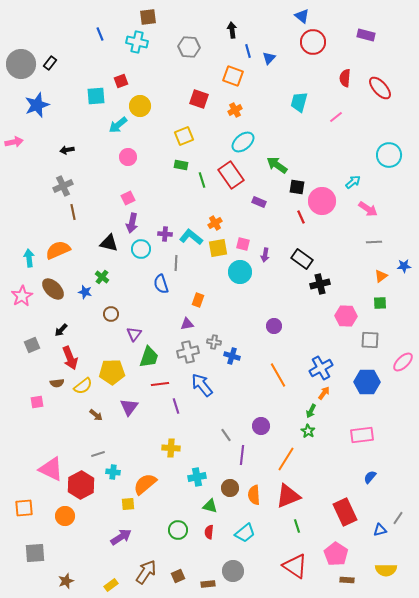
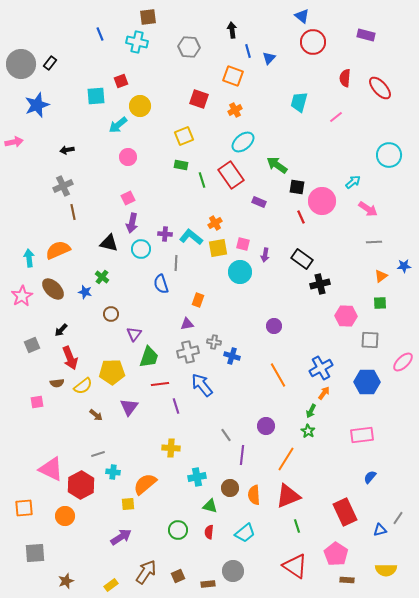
purple circle at (261, 426): moved 5 px right
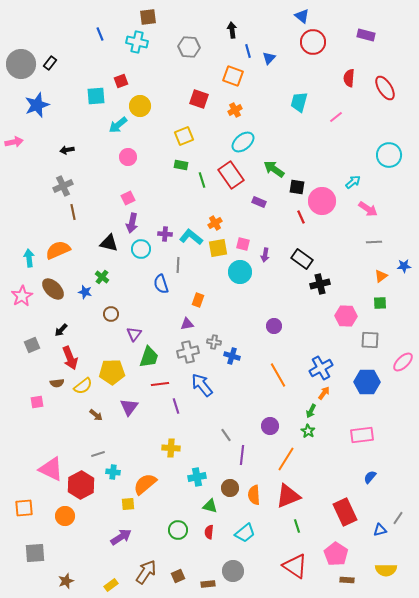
red semicircle at (345, 78): moved 4 px right
red ellipse at (380, 88): moved 5 px right; rotated 10 degrees clockwise
green arrow at (277, 165): moved 3 px left, 4 px down
gray line at (176, 263): moved 2 px right, 2 px down
purple circle at (266, 426): moved 4 px right
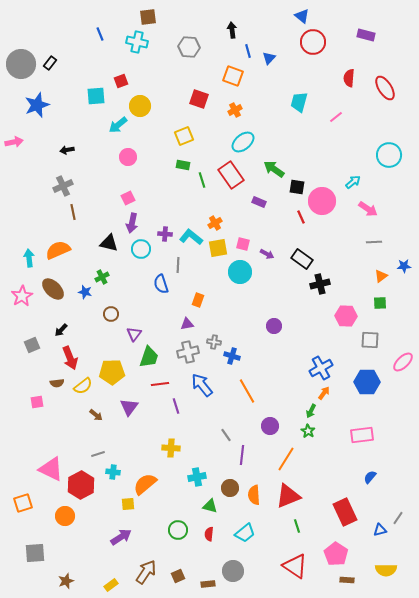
green rectangle at (181, 165): moved 2 px right
purple arrow at (265, 255): moved 2 px right, 1 px up; rotated 72 degrees counterclockwise
green cross at (102, 277): rotated 24 degrees clockwise
orange line at (278, 375): moved 31 px left, 16 px down
orange square at (24, 508): moved 1 px left, 5 px up; rotated 12 degrees counterclockwise
red semicircle at (209, 532): moved 2 px down
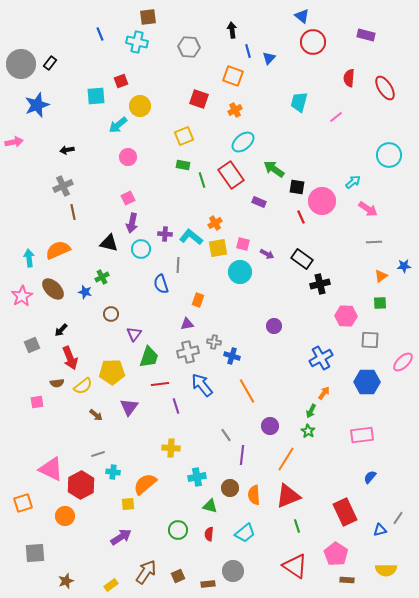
blue cross at (321, 368): moved 10 px up
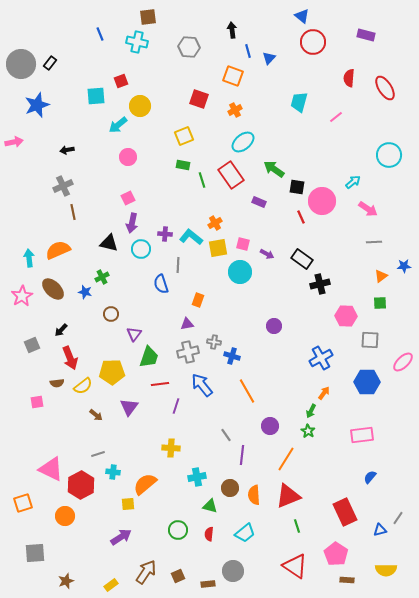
purple line at (176, 406): rotated 35 degrees clockwise
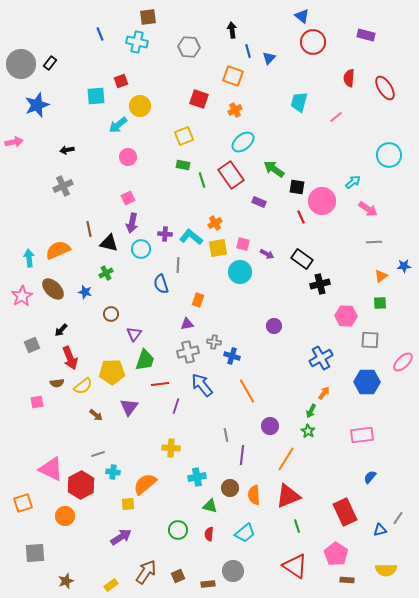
brown line at (73, 212): moved 16 px right, 17 px down
green cross at (102, 277): moved 4 px right, 4 px up
green trapezoid at (149, 357): moved 4 px left, 3 px down
gray line at (226, 435): rotated 24 degrees clockwise
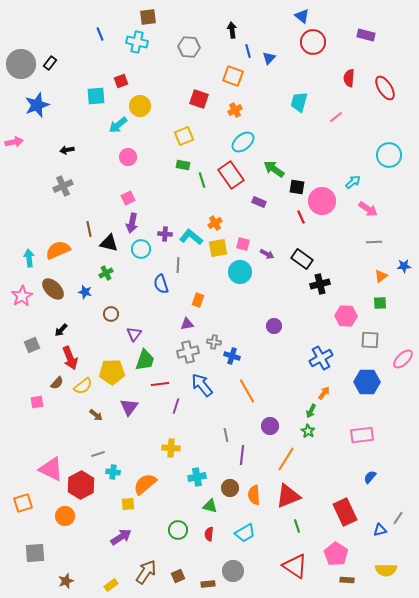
pink ellipse at (403, 362): moved 3 px up
brown semicircle at (57, 383): rotated 40 degrees counterclockwise
cyan trapezoid at (245, 533): rotated 10 degrees clockwise
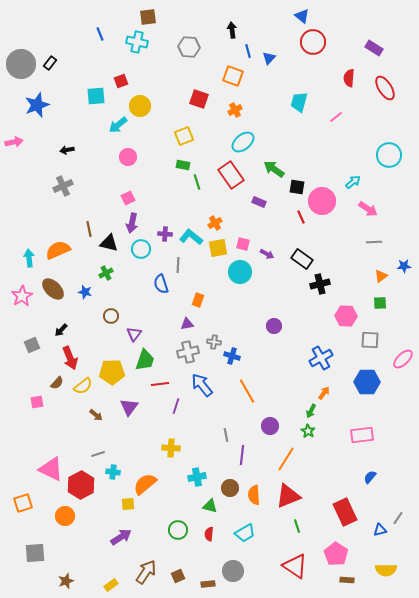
purple rectangle at (366, 35): moved 8 px right, 13 px down; rotated 18 degrees clockwise
green line at (202, 180): moved 5 px left, 2 px down
brown circle at (111, 314): moved 2 px down
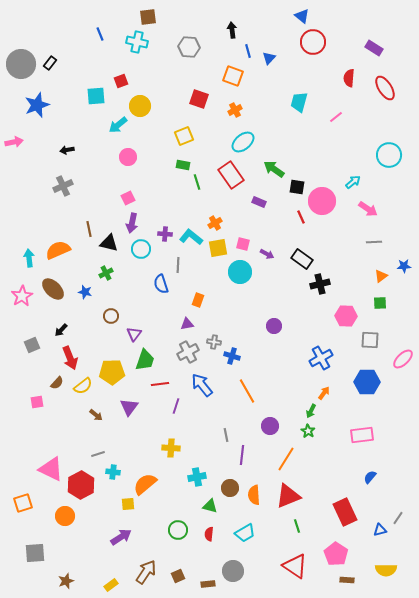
gray cross at (188, 352): rotated 15 degrees counterclockwise
